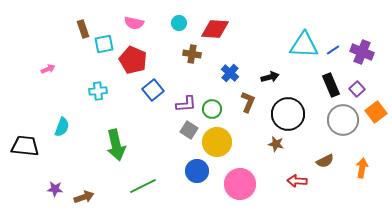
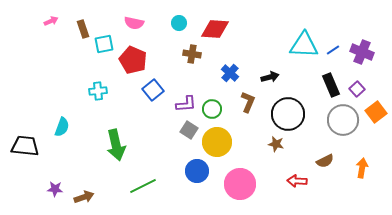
pink arrow: moved 3 px right, 48 px up
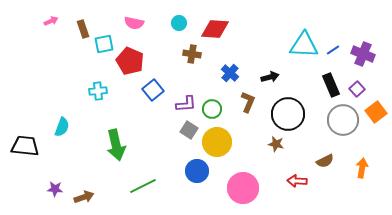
purple cross: moved 1 px right, 2 px down
red pentagon: moved 3 px left, 1 px down
pink circle: moved 3 px right, 4 px down
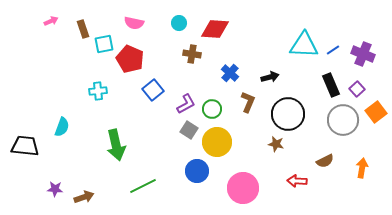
red pentagon: moved 2 px up
purple L-shape: rotated 25 degrees counterclockwise
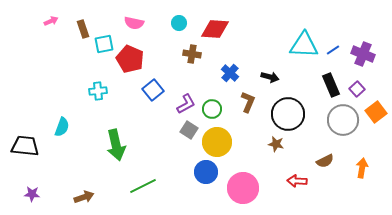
black arrow: rotated 30 degrees clockwise
blue circle: moved 9 px right, 1 px down
purple star: moved 23 px left, 5 px down
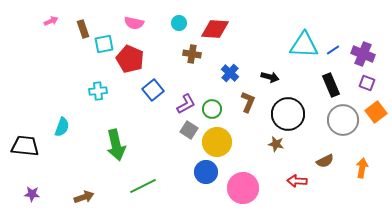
purple square: moved 10 px right, 6 px up; rotated 28 degrees counterclockwise
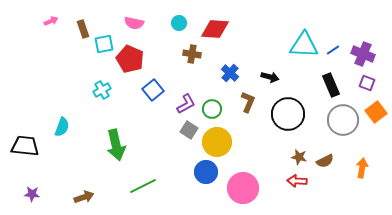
cyan cross: moved 4 px right, 1 px up; rotated 24 degrees counterclockwise
brown star: moved 23 px right, 13 px down
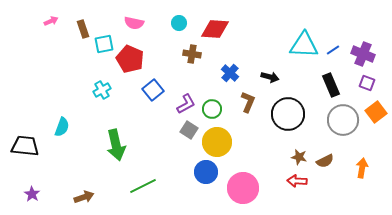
purple star: rotated 28 degrees clockwise
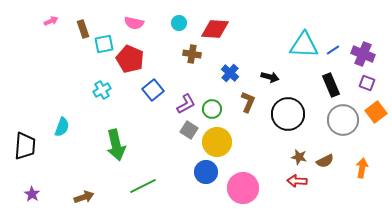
black trapezoid: rotated 88 degrees clockwise
